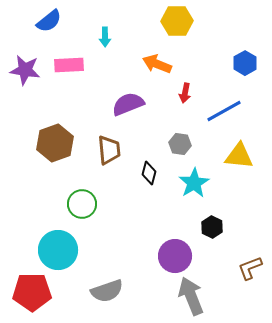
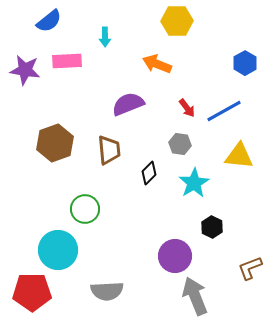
pink rectangle: moved 2 px left, 4 px up
red arrow: moved 2 px right, 15 px down; rotated 48 degrees counterclockwise
black diamond: rotated 30 degrees clockwise
green circle: moved 3 px right, 5 px down
gray semicircle: rotated 16 degrees clockwise
gray arrow: moved 4 px right
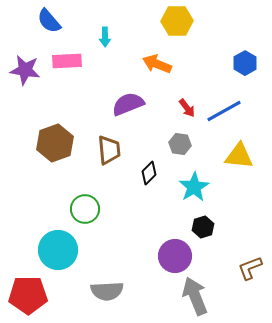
blue semicircle: rotated 88 degrees clockwise
cyan star: moved 4 px down
black hexagon: moved 9 px left; rotated 15 degrees clockwise
red pentagon: moved 4 px left, 3 px down
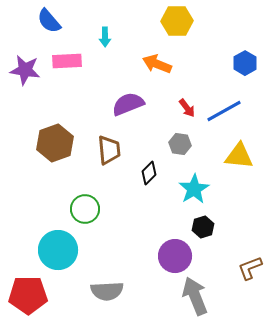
cyan star: moved 2 px down
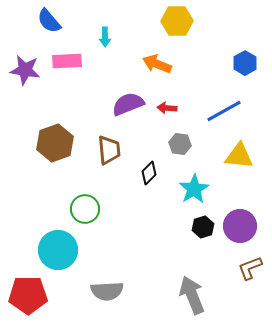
red arrow: moved 20 px left; rotated 132 degrees clockwise
purple circle: moved 65 px right, 30 px up
gray arrow: moved 3 px left, 1 px up
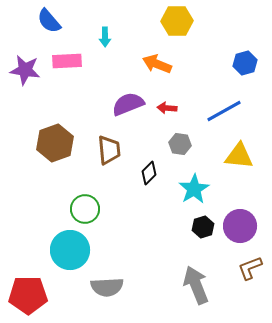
blue hexagon: rotated 15 degrees clockwise
cyan circle: moved 12 px right
gray semicircle: moved 4 px up
gray arrow: moved 4 px right, 10 px up
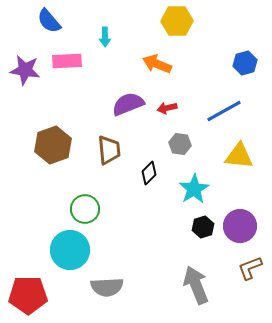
red arrow: rotated 18 degrees counterclockwise
brown hexagon: moved 2 px left, 2 px down
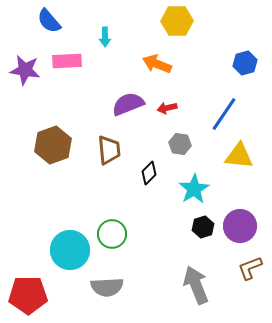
blue line: moved 3 px down; rotated 27 degrees counterclockwise
green circle: moved 27 px right, 25 px down
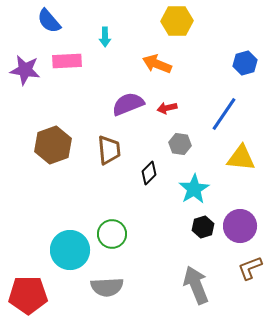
yellow triangle: moved 2 px right, 2 px down
